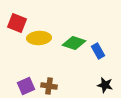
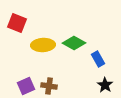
yellow ellipse: moved 4 px right, 7 px down
green diamond: rotated 10 degrees clockwise
blue rectangle: moved 8 px down
black star: rotated 21 degrees clockwise
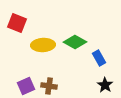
green diamond: moved 1 px right, 1 px up
blue rectangle: moved 1 px right, 1 px up
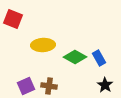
red square: moved 4 px left, 4 px up
green diamond: moved 15 px down
